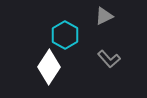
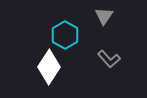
gray triangle: rotated 30 degrees counterclockwise
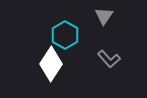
white diamond: moved 2 px right, 3 px up
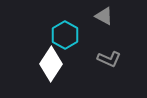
gray triangle: rotated 36 degrees counterclockwise
gray L-shape: rotated 25 degrees counterclockwise
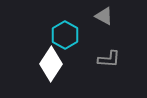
gray L-shape: rotated 20 degrees counterclockwise
